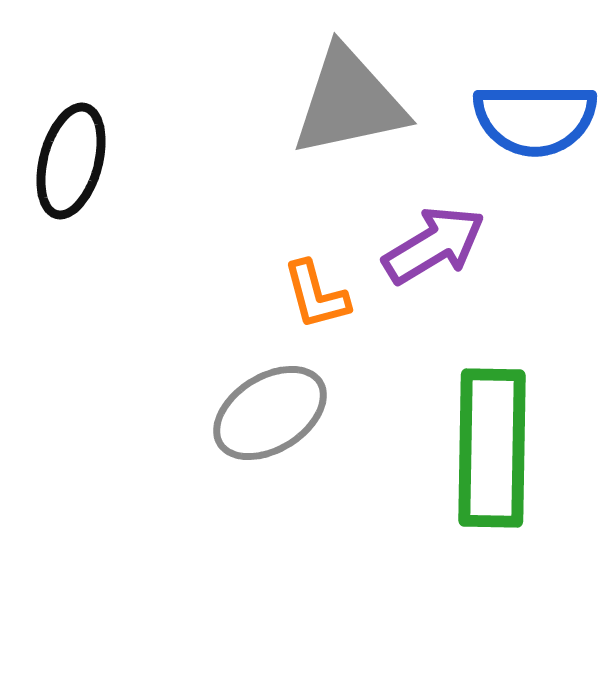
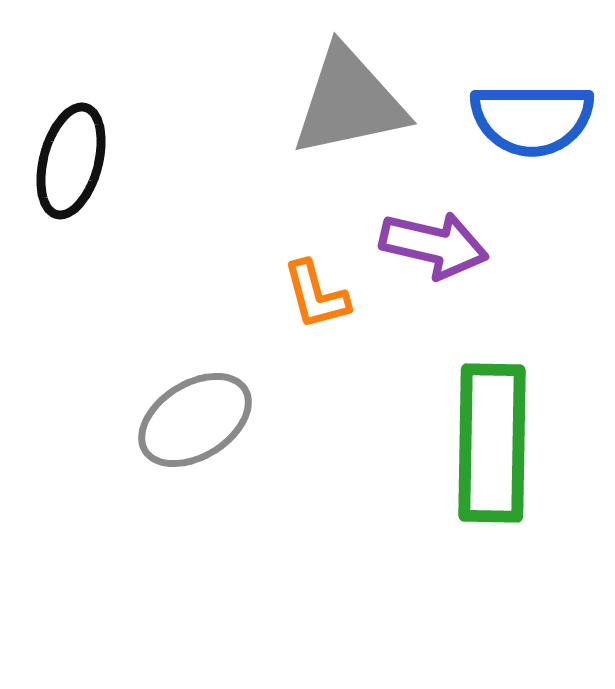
blue semicircle: moved 3 px left
purple arrow: rotated 44 degrees clockwise
gray ellipse: moved 75 px left, 7 px down
green rectangle: moved 5 px up
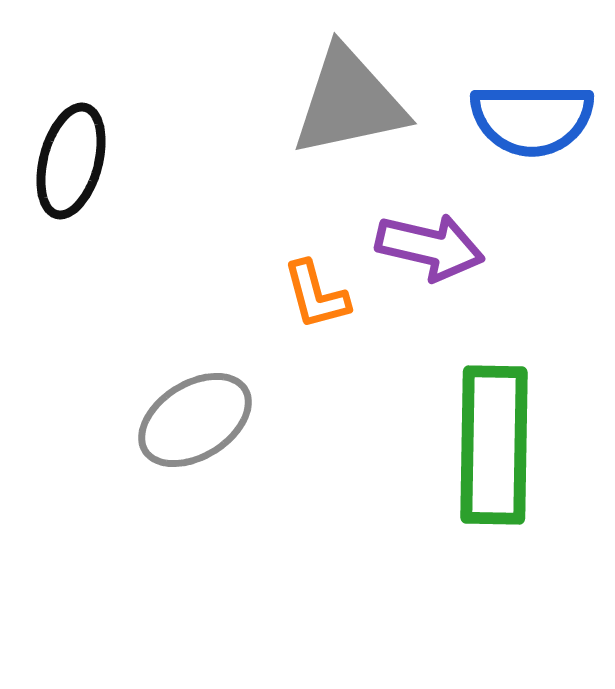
purple arrow: moved 4 px left, 2 px down
green rectangle: moved 2 px right, 2 px down
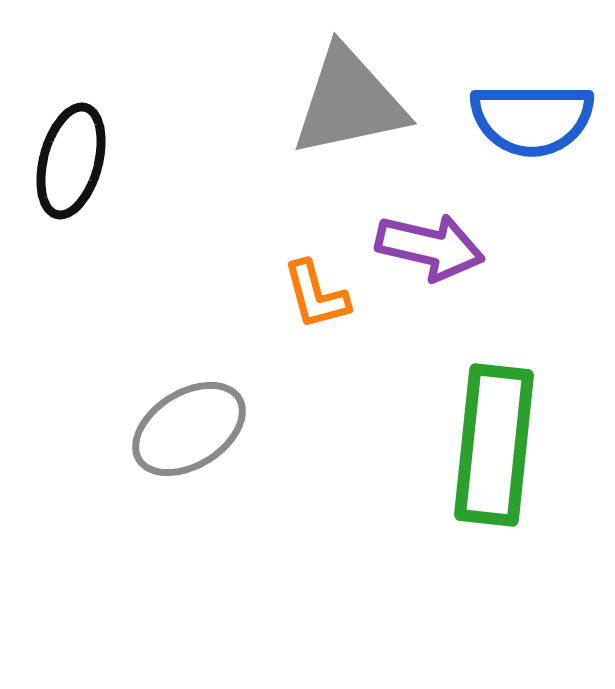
gray ellipse: moved 6 px left, 9 px down
green rectangle: rotated 5 degrees clockwise
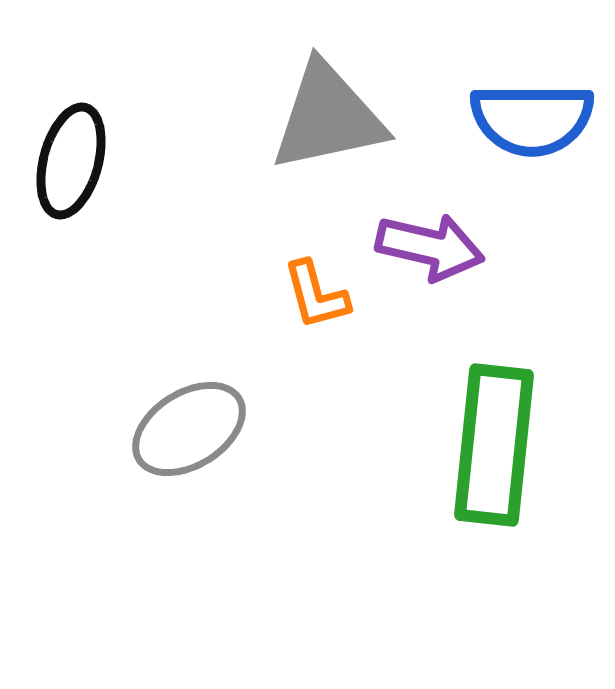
gray triangle: moved 21 px left, 15 px down
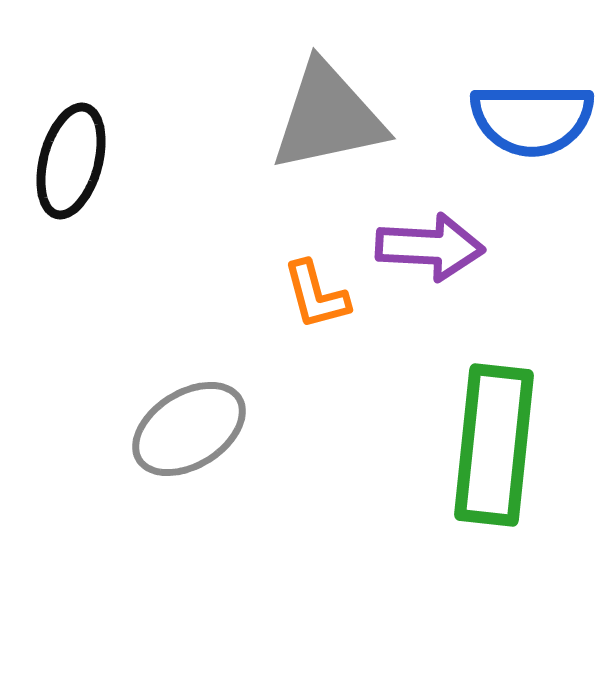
purple arrow: rotated 10 degrees counterclockwise
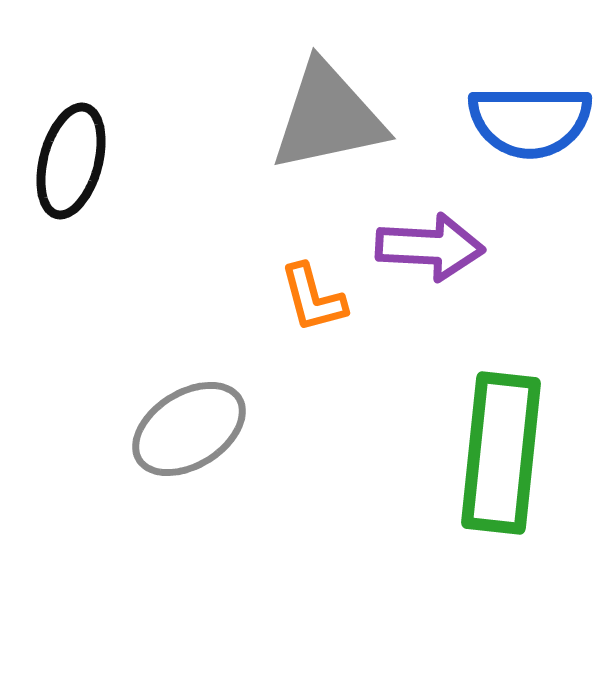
blue semicircle: moved 2 px left, 2 px down
orange L-shape: moved 3 px left, 3 px down
green rectangle: moved 7 px right, 8 px down
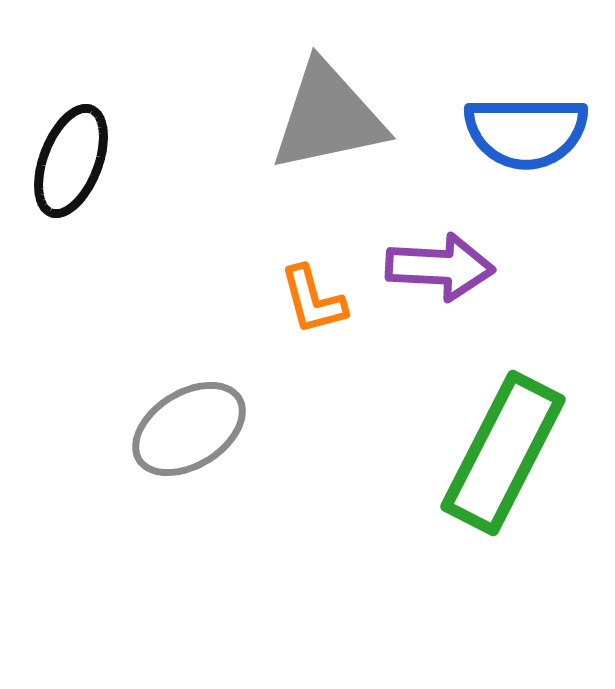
blue semicircle: moved 4 px left, 11 px down
black ellipse: rotated 6 degrees clockwise
purple arrow: moved 10 px right, 20 px down
orange L-shape: moved 2 px down
green rectangle: moved 2 px right; rotated 21 degrees clockwise
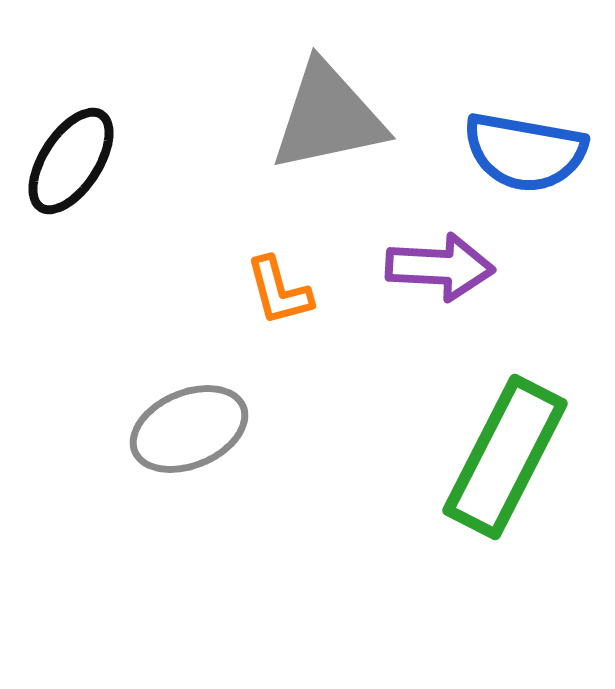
blue semicircle: moved 1 px left, 20 px down; rotated 10 degrees clockwise
black ellipse: rotated 12 degrees clockwise
orange L-shape: moved 34 px left, 9 px up
gray ellipse: rotated 9 degrees clockwise
green rectangle: moved 2 px right, 4 px down
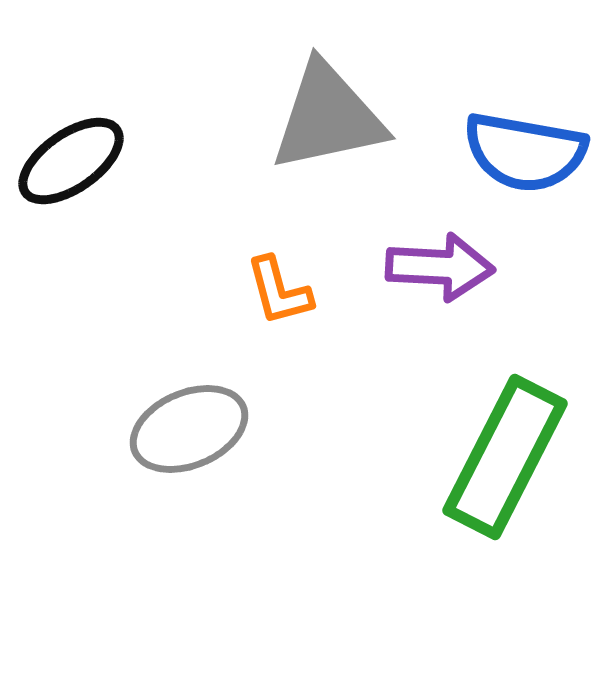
black ellipse: rotated 22 degrees clockwise
